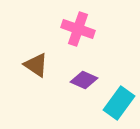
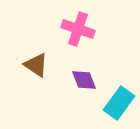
purple diamond: rotated 44 degrees clockwise
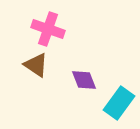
pink cross: moved 30 px left
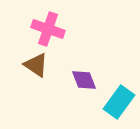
cyan rectangle: moved 1 px up
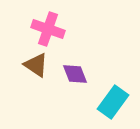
purple diamond: moved 9 px left, 6 px up
cyan rectangle: moved 6 px left
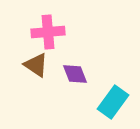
pink cross: moved 3 px down; rotated 24 degrees counterclockwise
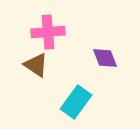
purple diamond: moved 30 px right, 16 px up
cyan rectangle: moved 37 px left
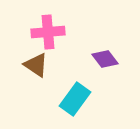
purple diamond: moved 1 px down; rotated 16 degrees counterclockwise
cyan rectangle: moved 1 px left, 3 px up
